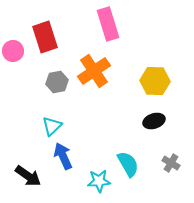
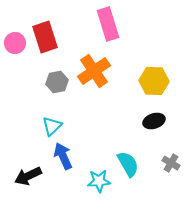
pink circle: moved 2 px right, 8 px up
yellow hexagon: moved 1 px left
black arrow: rotated 120 degrees clockwise
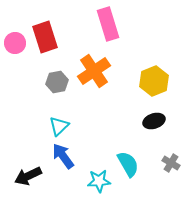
yellow hexagon: rotated 24 degrees counterclockwise
cyan triangle: moved 7 px right
blue arrow: rotated 12 degrees counterclockwise
